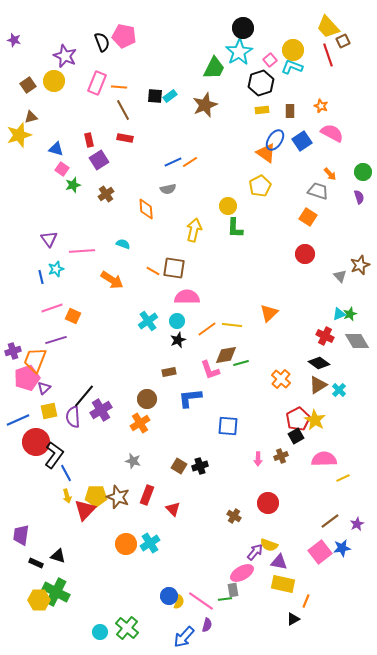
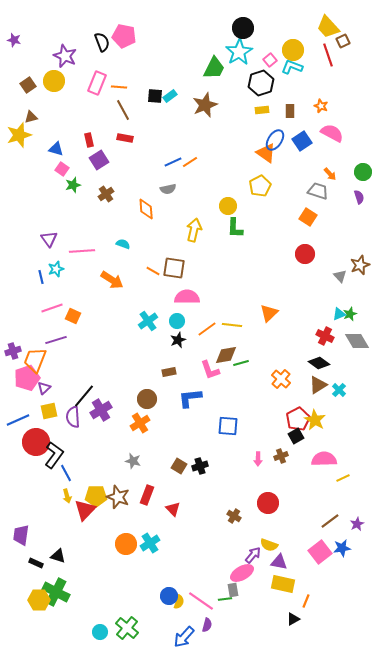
purple arrow at (255, 552): moved 2 px left, 3 px down
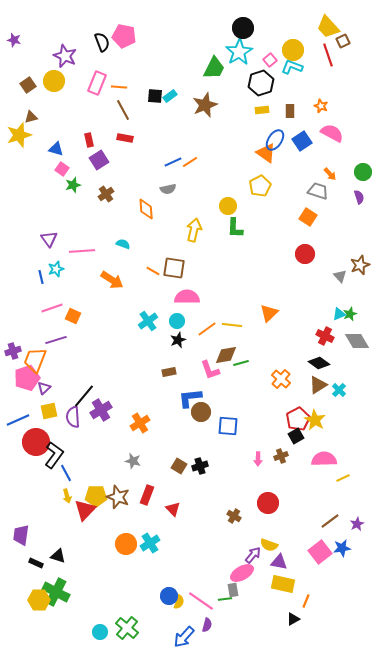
brown circle at (147, 399): moved 54 px right, 13 px down
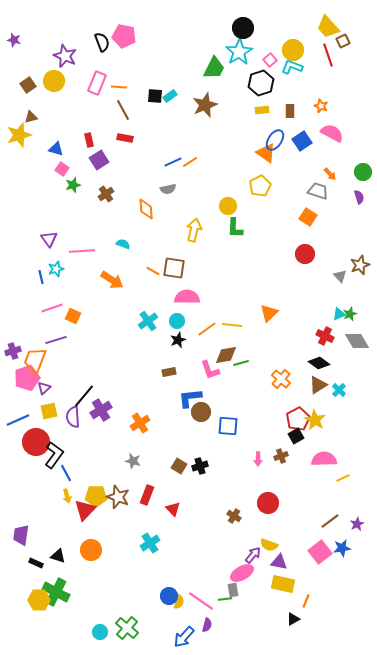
orange circle at (126, 544): moved 35 px left, 6 px down
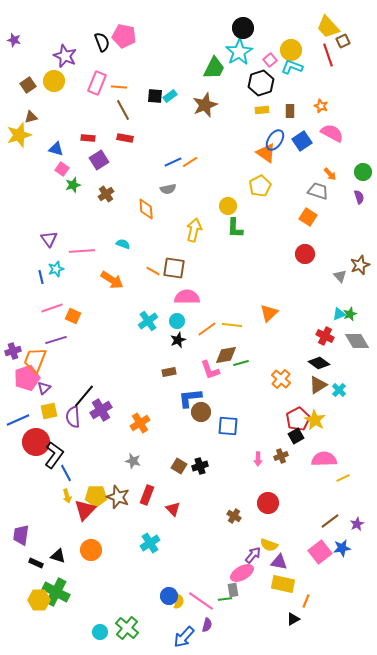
yellow circle at (293, 50): moved 2 px left
red rectangle at (89, 140): moved 1 px left, 2 px up; rotated 72 degrees counterclockwise
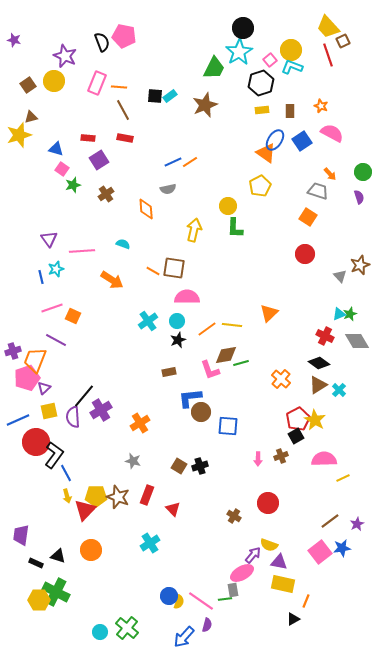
purple line at (56, 340): rotated 45 degrees clockwise
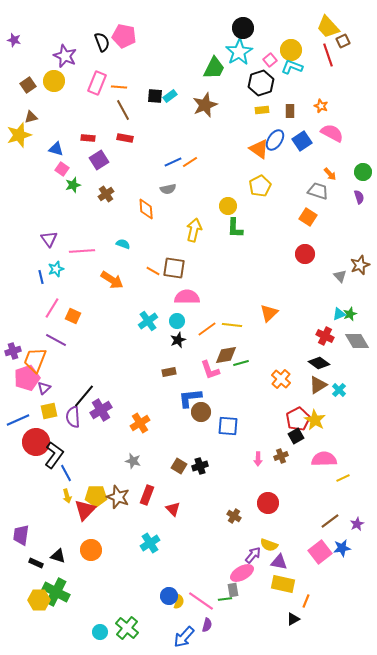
orange triangle at (266, 153): moved 7 px left, 4 px up
pink line at (52, 308): rotated 40 degrees counterclockwise
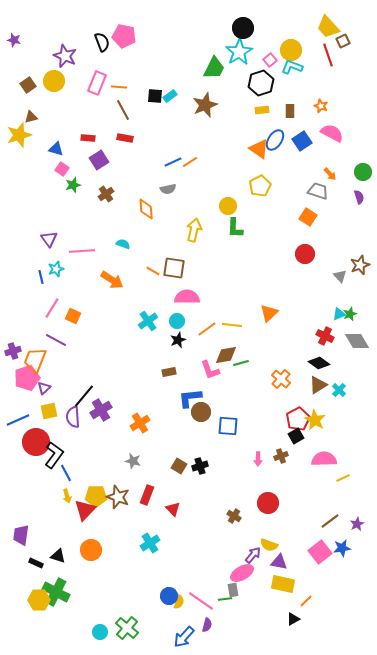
orange line at (306, 601): rotated 24 degrees clockwise
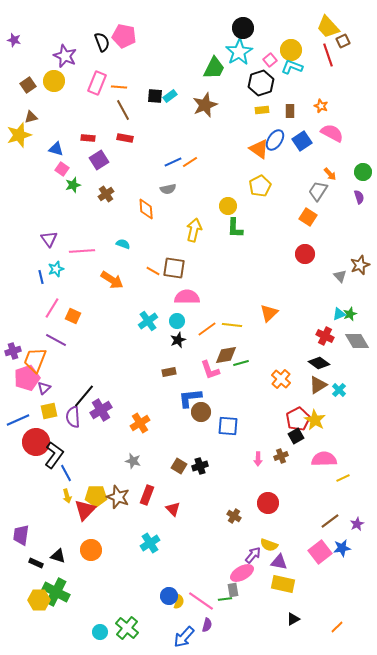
gray trapezoid at (318, 191): rotated 75 degrees counterclockwise
orange line at (306, 601): moved 31 px right, 26 px down
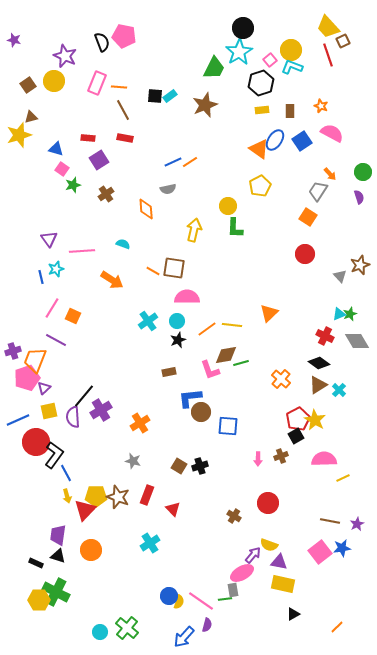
brown line at (330, 521): rotated 48 degrees clockwise
purple trapezoid at (21, 535): moved 37 px right
black triangle at (293, 619): moved 5 px up
